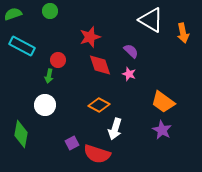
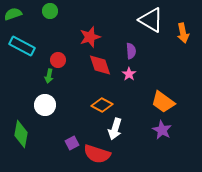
purple semicircle: rotated 42 degrees clockwise
pink star: rotated 16 degrees clockwise
orange diamond: moved 3 px right
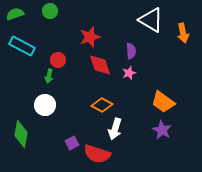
green semicircle: moved 2 px right
pink star: moved 1 px up; rotated 16 degrees clockwise
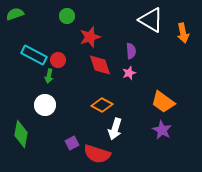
green circle: moved 17 px right, 5 px down
cyan rectangle: moved 12 px right, 9 px down
